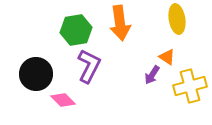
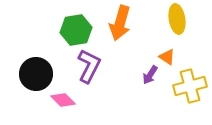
orange arrow: rotated 24 degrees clockwise
purple arrow: moved 2 px left
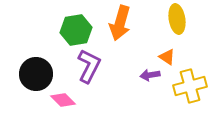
purple arrow: rotated 48 degrees clockwise
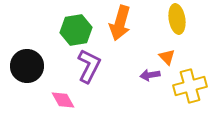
orange triangle: rotated 12 degrees clockwise
black circle: moved 9 px left, 8 px up
pink diamond: rotated 15 degrees clockwise
